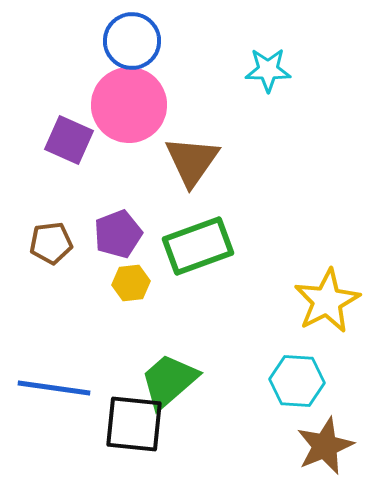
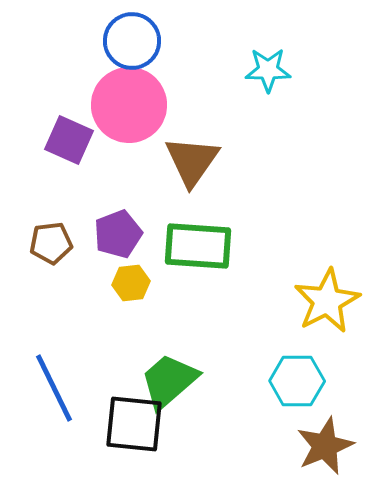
green rectangle: rotated 24 degrees clockwise
cyan hexagon: rotated 4 degrees counterclockwise
blue line: rotated 56 degrees clockwise
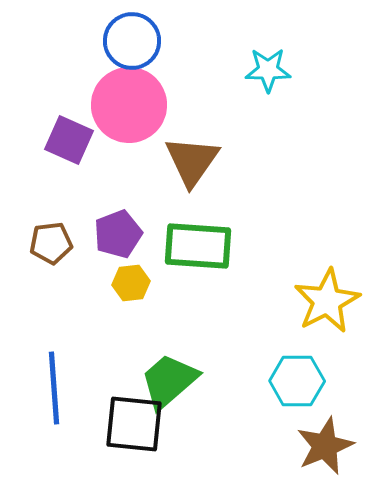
blue line: rotated 22 degrees clockwise
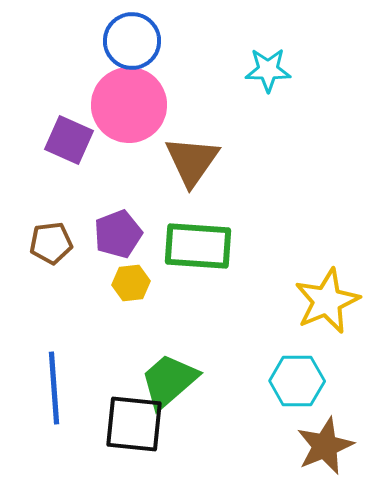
yellow star: rotated 4 degrees clockwise
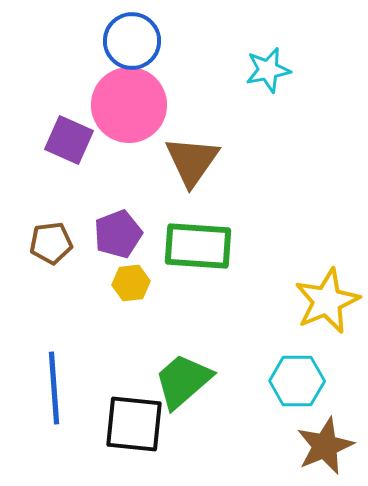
cyan star: rotated 12 degrees counterclockwise
green trapezoid: moved 14 px right
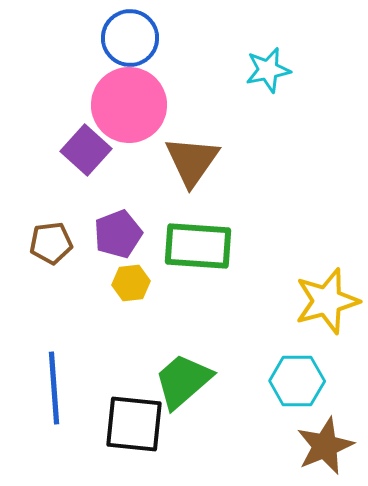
blue circle: moved 2 px left, 3 px up
purple square: moved 17 px right, 10 px down; rotated 18 degrees clockwise
yellow star: rotated 8 degrees clockwise
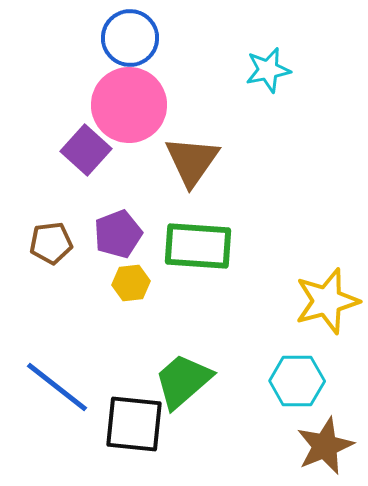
blue line: moved 3 px right, 1 px up; rotated 48 degrees counterclockwise
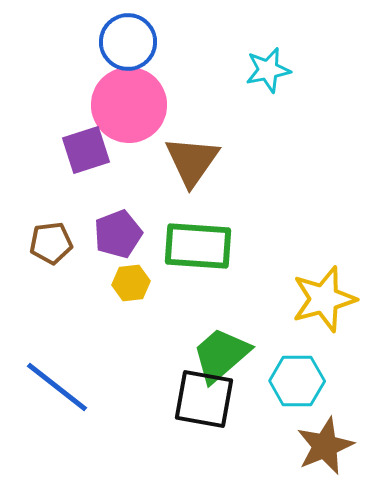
blue circle: moved 2 px left, 4 px down
purple square: rotated 30 degrees clockwise
yellow star: moved 3 px left, 2 px up
green trapezoid: moved 38 px right, 26 px up
black square: moved 70 px right, 25 px up; rotated 4 degrees clockwise
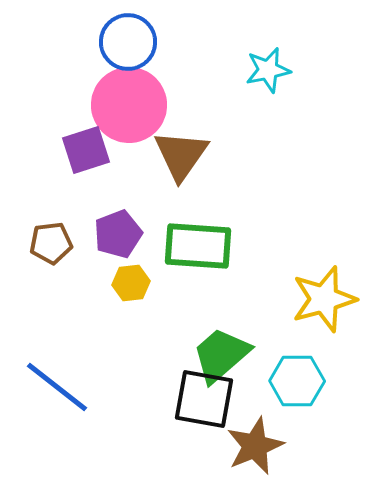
brown triangle: moved 11 px left, 6 px up
brown star: moved 70 px left
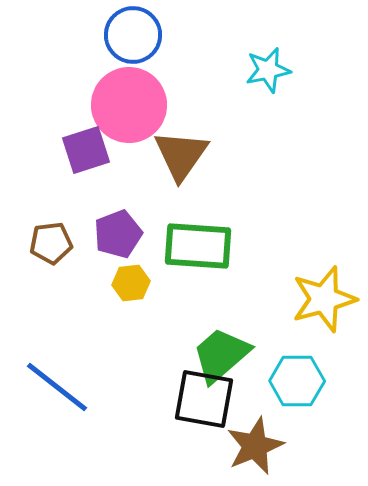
blue circle: moved 5 px right, 7 px up
